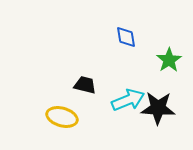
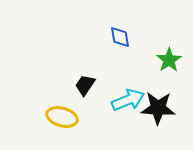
blue diamond: moved 6 px left
black trapezoid: rotated 70 degrees counterclockwise
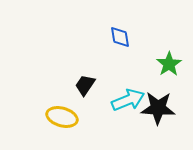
green star: moved 4 px down
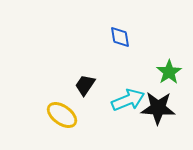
green star: moved 8 px down
yellow ellipse: moved 2 px up; rotated 20 degrees clockwise
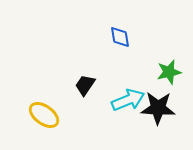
green star: rotated 20 degrees clockwise
yellow ellipse: moved 18 px left
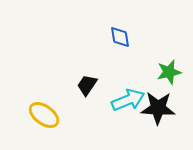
black trapezoid: moved 2 px right
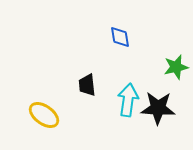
green star: moved 7 px right, 5 px up
black trapezoid: rotated 40 degrees counterclockwise
cyan arrow: rotated 60 degrees counterclockwise
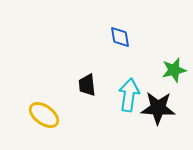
green star: moved 2 px left, 3 px down
cyan arrow: moved 1 px right, 5 px up
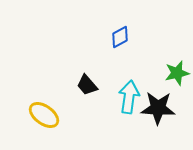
blue diamond: rotated 70 degrees clockwise
green star: moved 3 px right, 3 px down
black trapezoid: rotated 35 degrees counterclockwise
cyan arrow: moved 2 px down
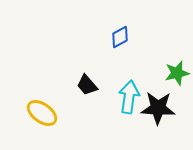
yellow ellipse: moved 2 px left, 2 px up
